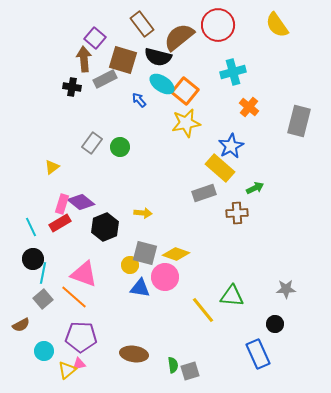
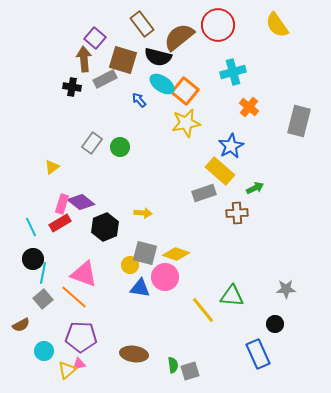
yellow rectangle at (220, 168): moved 3 px down
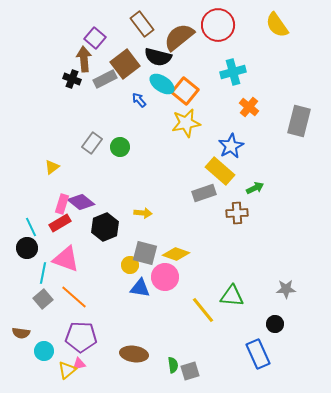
brown square at (123, 60): moved 2 px right, 4 px down; rotated 36 degrees clockwise
black cross at (72, 87): moved 8 px up; rotated 12 degrees clockwise
black circle at (33, 259): moved 6 px left, 11 px up
pink triangle at (84, 274): moved 18 px left, 15 px up
brown semicircle at (21, 325): moved 8 px down; rotated 36 degrees clockwise
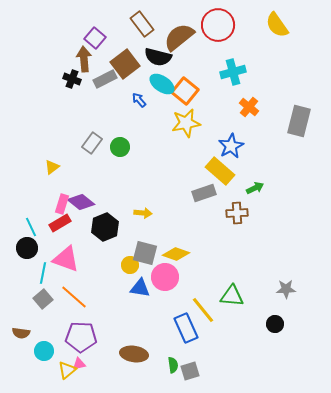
blue rectangle at (258, 354): moved 72 px left, 26 px up
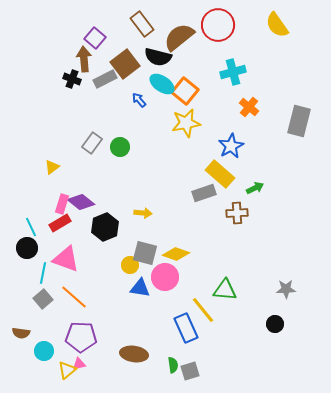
yellow rectangle at (220, 171): moved 3 px down
green triangle at (232, 296): moved 7 px left, 6 px up
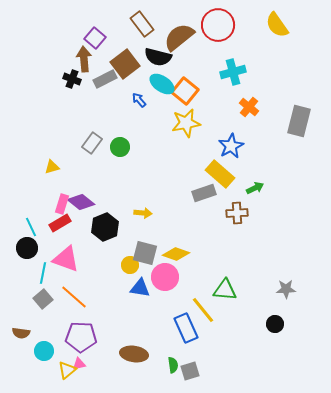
yellow triangle at (52, 167): rotated 21 degrees clockwise
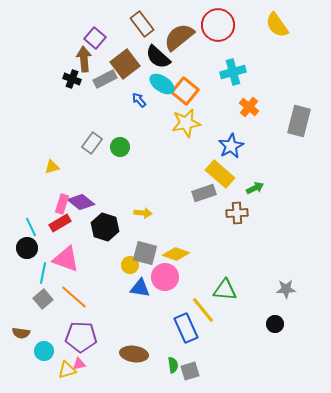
black semicircle at (158, 57): rotated 28 degrees clockwise
black hexagon at (105, 227): rotated 20 degrees counterclockwise
yellow triangle at (67, 370): rotated 24 degrees clockwise
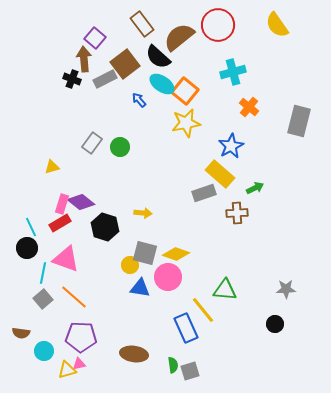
pink circle at (165, 277): moved 3 px right
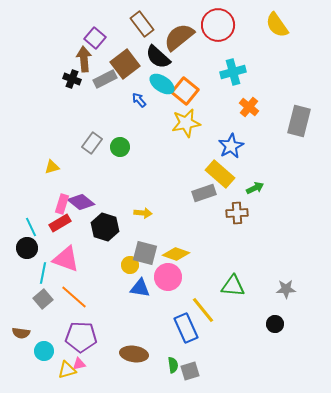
green triangle at (225, 290): moved 8 px right, 4 px up
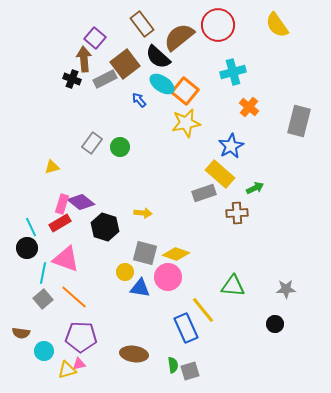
yellow circle at (130, 265): moved 5 px left, 7 px down
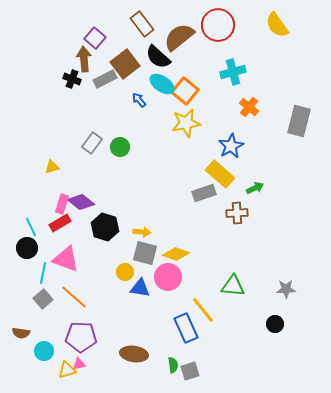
yellow arrow at (143, 213): moved 1 px left, 19 px down
